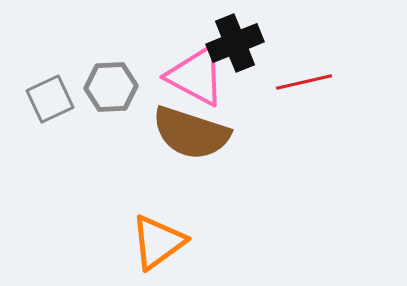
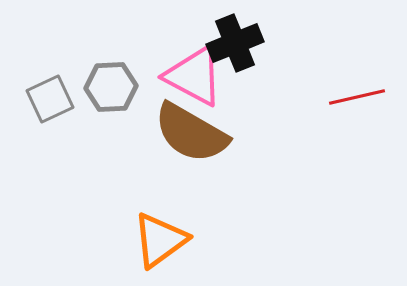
pink triangle: moved 2 px left
red line: moved 53 px right, 15 px down
brown semicircle: rotated 12 degrees clockwise
orange triangle: moved 2 px right, 2 px up
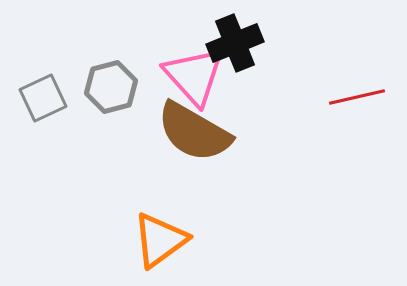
pink triangle: rotated 20 degrees clockwise
gray hexagon: rotated 12 degrees counterclockwise
gray square: moved 7 px left, 1 px up
brown semicircle: moved 3 px right, 1 px up
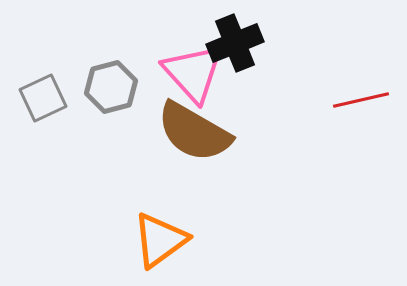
pink triangle: moved 1 px left, 3 px up
red line: moved 4 px right, 3 px down
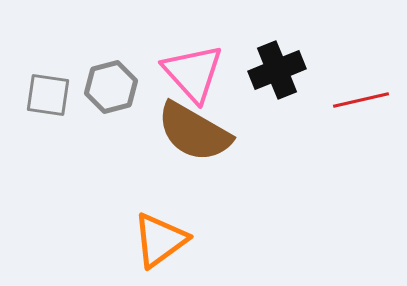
black cross: moved 42 px right, 27 px down
gray square: moved 5 px right, 3 px up; rotated 33 degrees clockwise
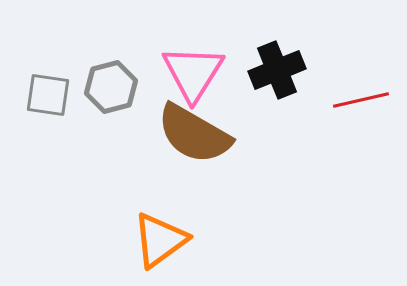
pink triangle: rotated 14 degrees clockwise
brown semicircle: moved 2 px down
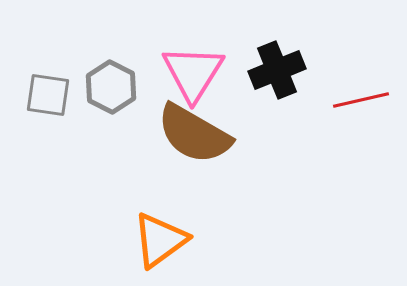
gray hexagon: rotated 18 degrees counterclockwise
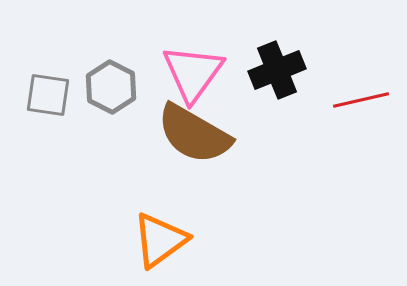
pink triangle: rotated 4 degrees clockwise
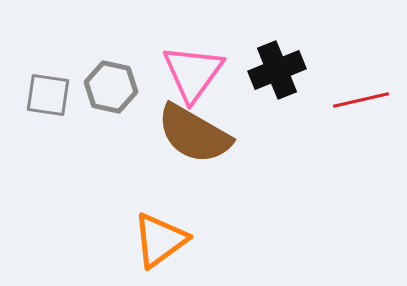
gray hexagon: rotated 15 degrees counterclockwise
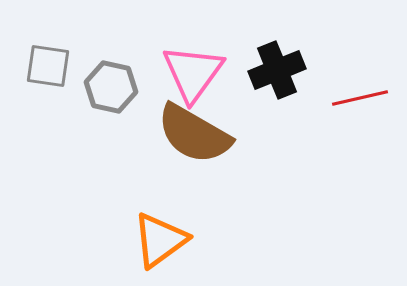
gray square: moved 29 px up
red line: moved 1 px left, 2 px up
